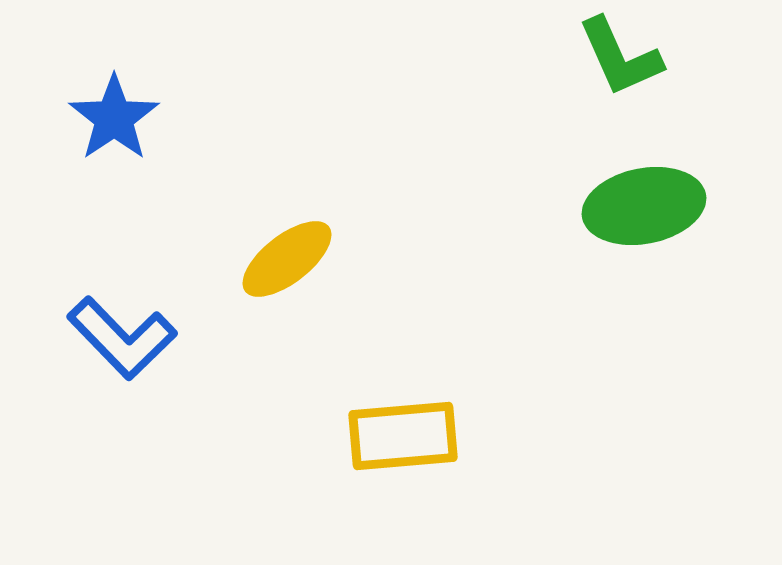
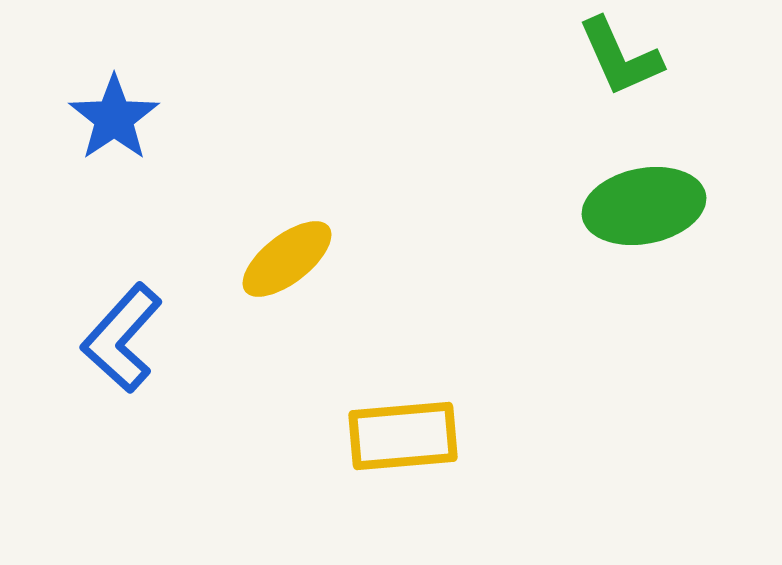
blue L-shape: rotated 86 degrees clockwise
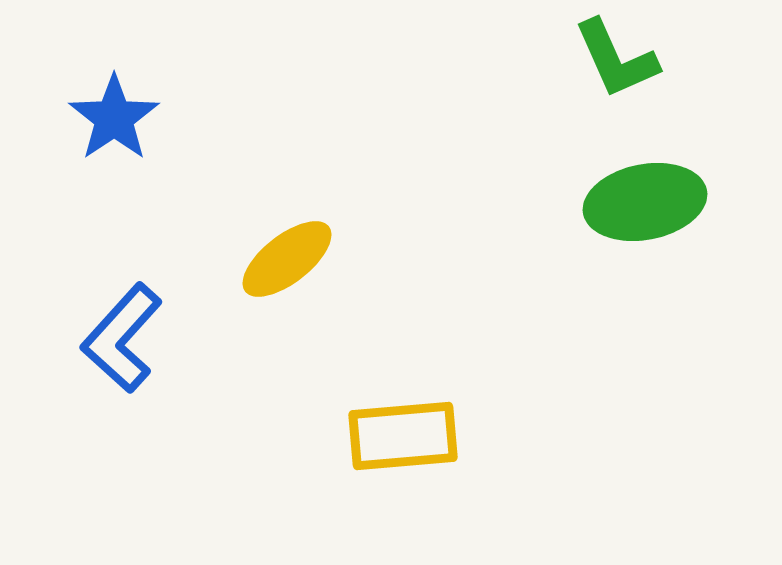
green L-shape: moved 4 px left, 2 px down
green ellipse: moved 1 px right, 4 px up
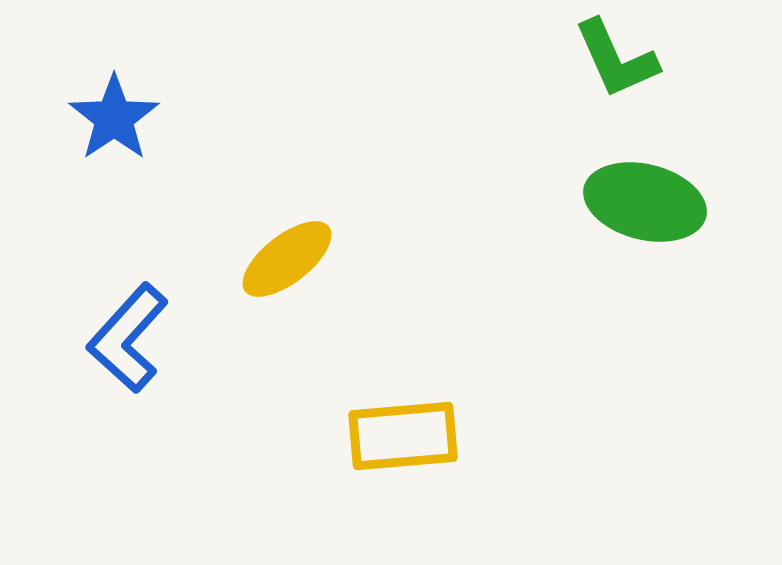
green ellipse: rotated 25 degrees clockwise
blue L-shape: moved 6 px right
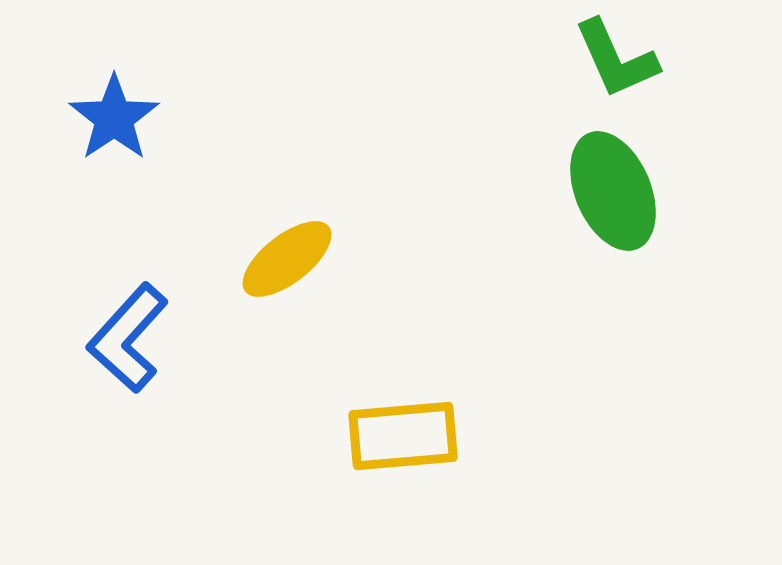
green ellipse: moved 32 px left, 11 px up; rotated 53 degrees clockwise
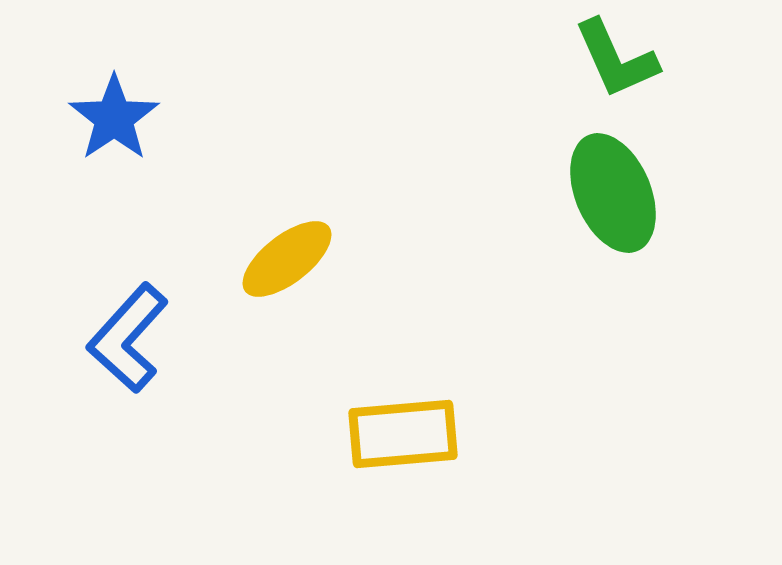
green ellipse: moved 2 px down
yellow rectangle: moved 2 px up
